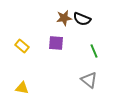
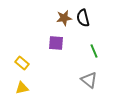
black semicircle: moved 1 px right, 1 px up; rotated 54 degrees clockwise
yellow rectangle: moved 17 px down
yellow triangle: rotated 24 degrees counterclockwise
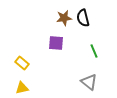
gray triangle: moved 2 px down
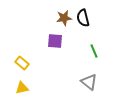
purple square: moved 1 px left, 2 px up
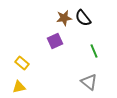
black semicircle: rotated 24 degrees counterclockwise
purple square: rotated 28 degrees counterclockwise
yellow triangle: moved 3 px left, 1 px up
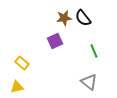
yellow triangle: moved 2 px left
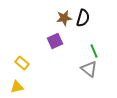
black semicircle: rotated 126 degrees counterclockwise
gray triangle: moved 13 px up
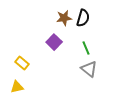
purple square: moved 1 px left, 1 px down; rotated 21 degrees counterclockwise
green line: moved 8 px left, 3 px up
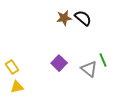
black semicircle: rotated 66 degrees counterclockwise
purple square: moved 5 px right, 21 px down
green line: moved 17 px right, 12 px down
yellow rectangle: moved 10 px left, 4 px down; rotated 16 degrees clockwise
